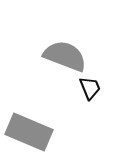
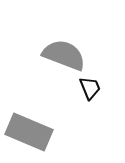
gray semicircle: moved 1 px left, 1 px up
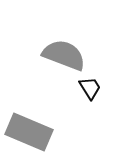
black trapezoid: rotated 10 degrees counterclockwise
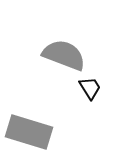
gray rectangle: rotated 6 degrees counterclockwise
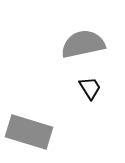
gray semicircle: moved 19 px right, 11 px up; rotated 33 degrees counterclockwise
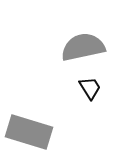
gray semicircle: moved 3 px down
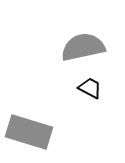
black trapezoid: rotated 30 degrees counterclockwise
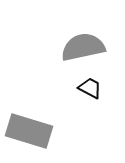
gray rectangle: moved 1 px up
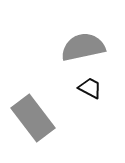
gray rectangle: moved 4 px right, 13 px up; rotated 36 degrees clockwise
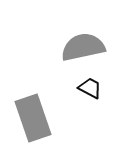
gray rectangle: rotated 18 degrees clockwise
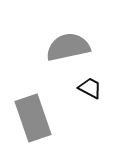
gray semicircle: moved 15 px left
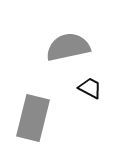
gray rectangle: rotated 33 degrees clockwise
